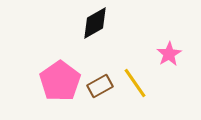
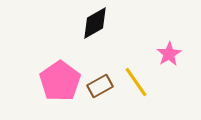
yellow line: moved 1 px right, 1 px up
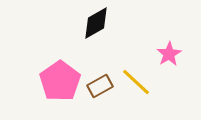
black diamond: moved 1 px right
yellow line: rotated 12 degrees counterclockwise
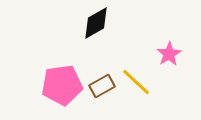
pink pentagon: moved 2 px right, 4 px down; rotated 27 degrees clockwise
brown rectangle: moved 2 px right
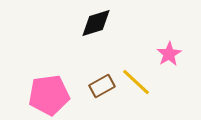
black diamond: rotated 12 degrees clockwise
pink pentagon: moved 13 px left, 10 px down
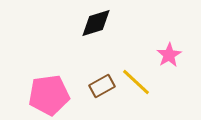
pink star: moved 1 px down
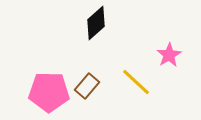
black diamond: rotated 24 degrees counterclockwise
brown rectangle: moved 15 px left; rotated 20 degrees counterclockwise
pink pentagon: moved 3 px up; rotated 9 degrees clockwise
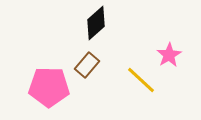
yellow line: moved 5 px right, 2 px up
brown rectangle: moved 21 px up
pink pentagon: moved 5 px up
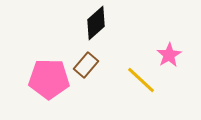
brown rectangle: moved 1 px left
pink pentagon: moved 8 px up
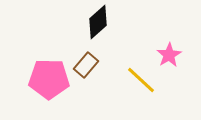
black diamond: moved 2 px right, 1 px up
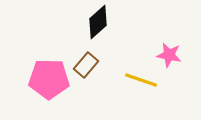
pink star: rotated 30 degrees counterclockwise
yellow line: rotated 24 degrees counterclockwise
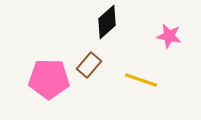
black diamond: moved 9 px right
pink star: moved 19 px up
brown rectangle: moved 3 px right
